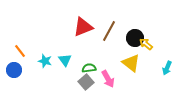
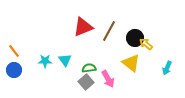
orange line: moved 6 px left
cyan star: rotated 16 degrees counterclockwise
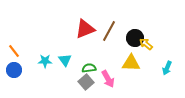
red triangle: moved 2 px right, 2 px down
yellow triangle: rotated 36 degrees counterclockwise
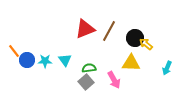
blue circle: moved 13 px right, 10 px up
pink arrow: moved 6 px right, 1 px down
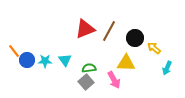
yellow arrow: moved 8 px right, 4 px down
yellow triangle: moved 5 px left
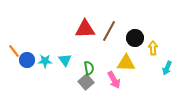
red triangle: rotated 20 degrees clockwise
yellow arrow: moved 1 px left; rotated 48 degrees clockwise
green semicircle: rotated 88 degrees clockwise
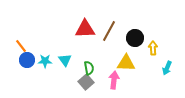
orange line: moved 7 px right, 5 px up
pink arrow: rotated 144 degrees counterclockwise
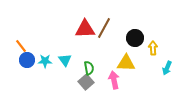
brown line: moved 5 px left, 3 px up
pink arrow: rotated 18 degrees counterclockwise
